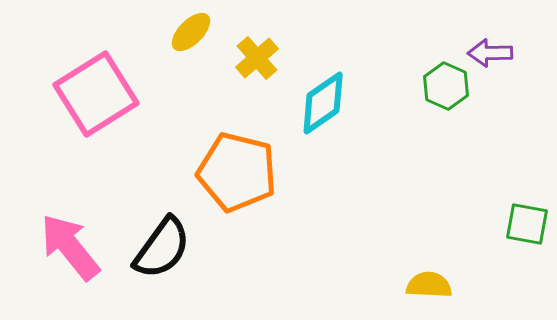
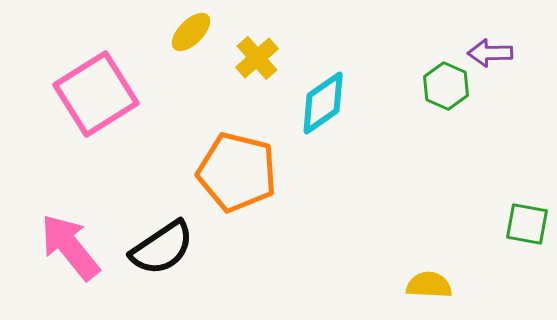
black semicircle: rotated 20 degrees clockwise
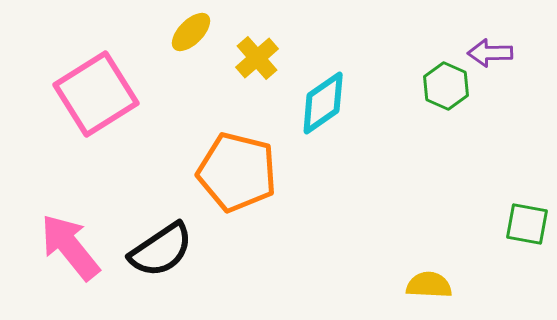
black semicircle: moved 1 px left, 2 px down
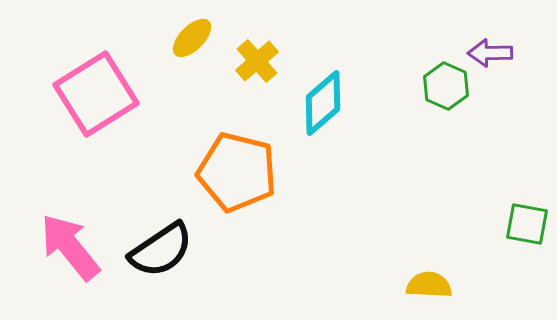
yellow ellipse: moved 1 px right, 6 px down
yellow cross: moved 3 px down
cyan diamond: rotated 6 degrees counterclockwise
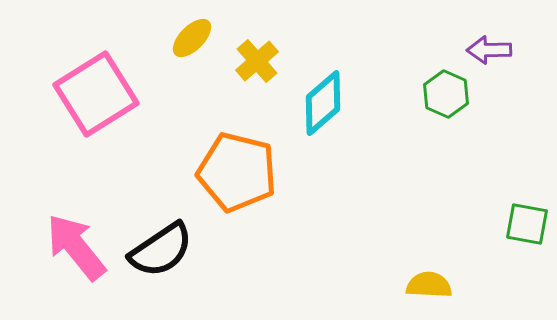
purple arrow: moved 1 px left, 3 px up
green hexagon: moved 8 px down
pink arrow: moved 6 px right
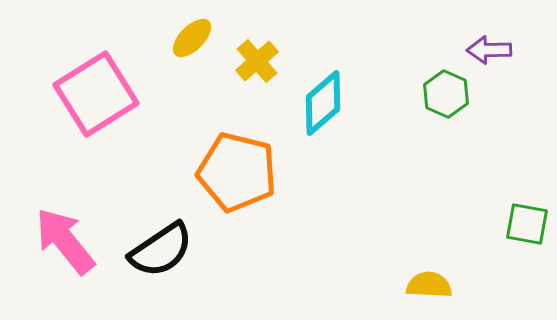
pink arrow: moved 11 px left, 6 px up
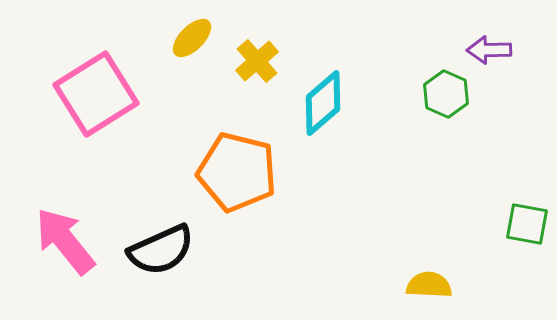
black semicircle: rotated 10 degrees clockwise
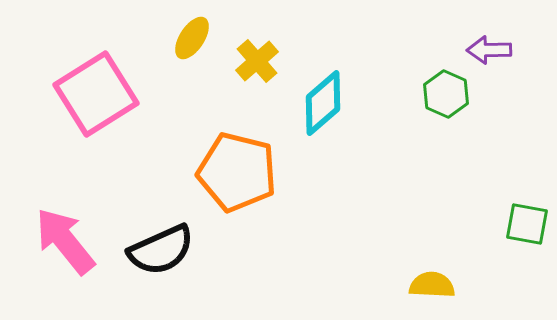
yellow ellipse: rotated 12 degrees counterclockwise
yellow semicircle: moved 3 px right
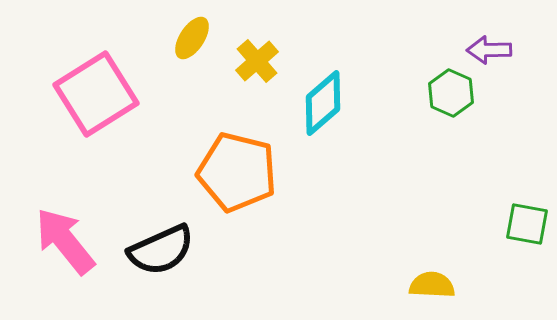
green hexagon: moved 5 px right, 1 px up
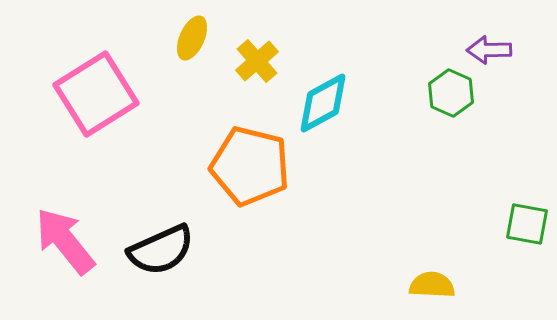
yellow ellipse: rotated 9 degrees counterclockwise
cyan diamond: rotated 12 degrees clockwise
orange pentagon: moved 13 px right, 6 px up
